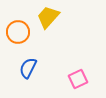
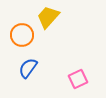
orange circle: moved 4 px right, 3 px down
blue semicircle: rotated 10 degrees clockwise
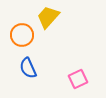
blue semicircle: rotated 60 degrees counterclockwise
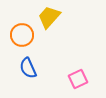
yellow trapezoid: moved 1 px right
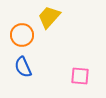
blue semicircle: moved 5 px left, 1 px up
pink square: moved 2 px right, 3 px up; rotated 30 degrees clockwise
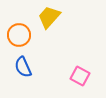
orange circle: moved 3 px left
pink square: rotated 24 degrees clockwise
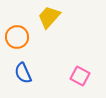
orange circle: moved 2 px left, 2 px down
blue semicircle: moved 6 px down
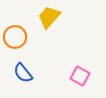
orange circle: moved 2 px left
blue semicircle: rotated 15 degrees counterclockwise
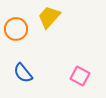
orange circle: moved 1 px right, 8 px up
